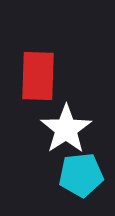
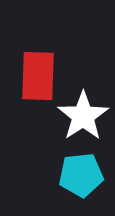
white star: moved 17 px right, 13 px up
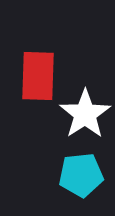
white star: moved 2 px right, 2 px up
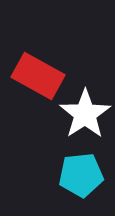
red rectangle: rotated 63 degrees counterclockwise
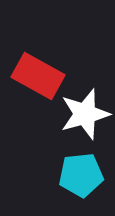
white star: rotated 18 degrees clockwise
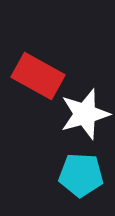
cyan pentagon: rotated 9 degrees clockwise
